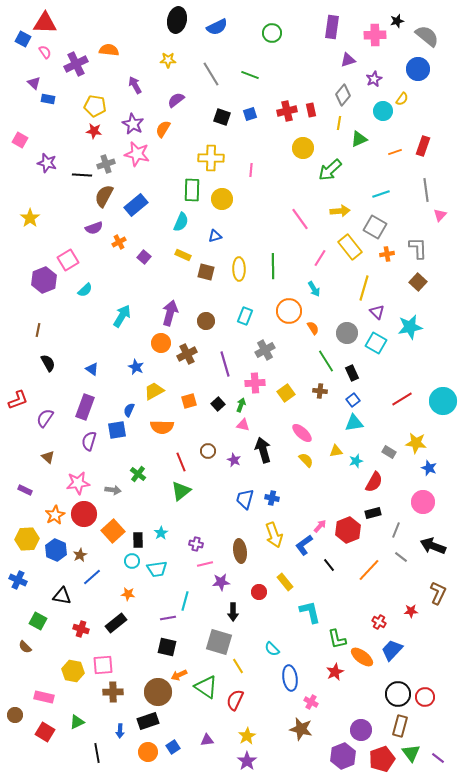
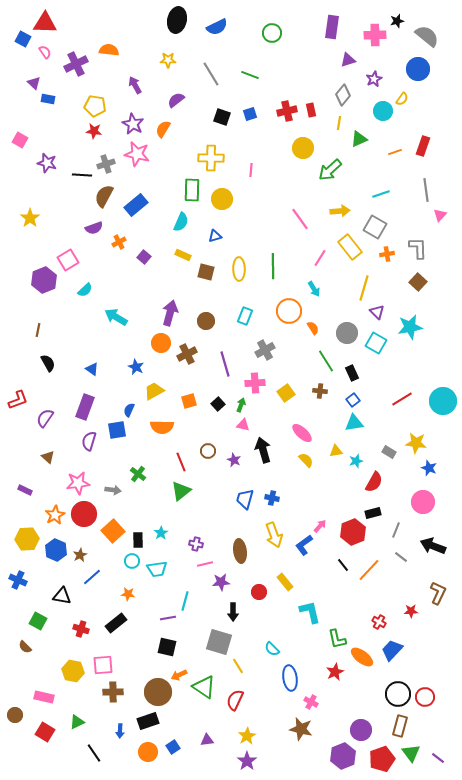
cyan arrow at (122, 316): moved 6 px left, 1 px down; rotated 90 degrees counterclockwise
red hexagon at (348, 530): moved 5 px right, 2 px down
black line at (329, 565): moved 14 px right
green triangle at (206, 687): moved 2 px left
black line at (97, 753): moved 3 px left; rotated 24 degrees counterclockwise
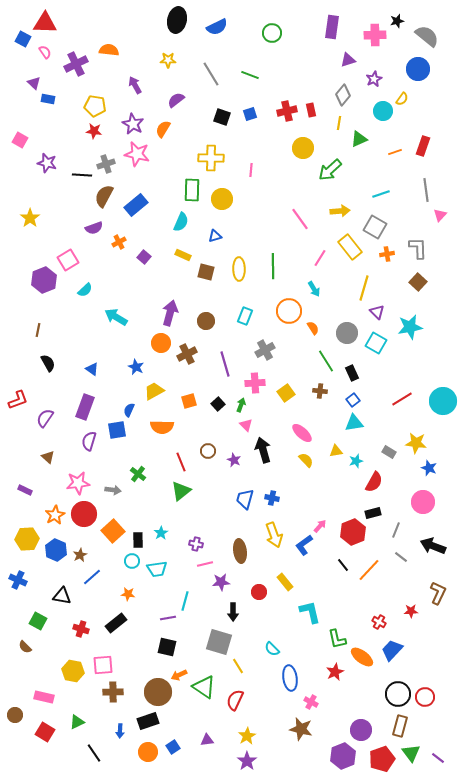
pink triangle at (243, 425): moved 3 px right; rotated 32 degrees clockwise
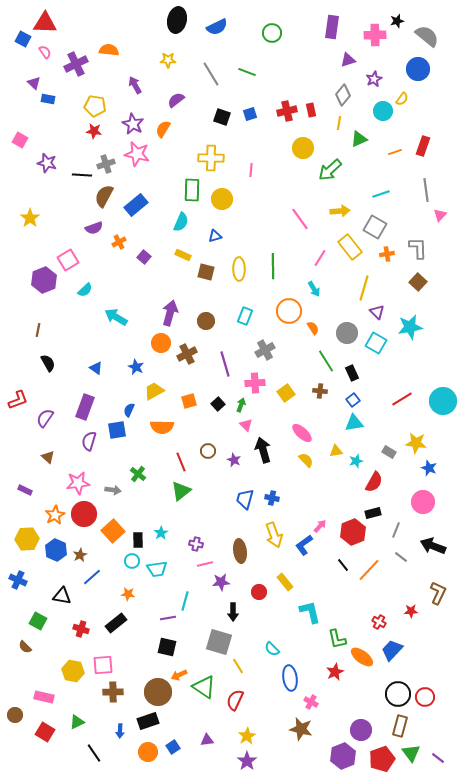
green line at (250, 75): moved 3 px left, 3 px up
blue triangle at (92, 369): moved 4 px right, 1 px up
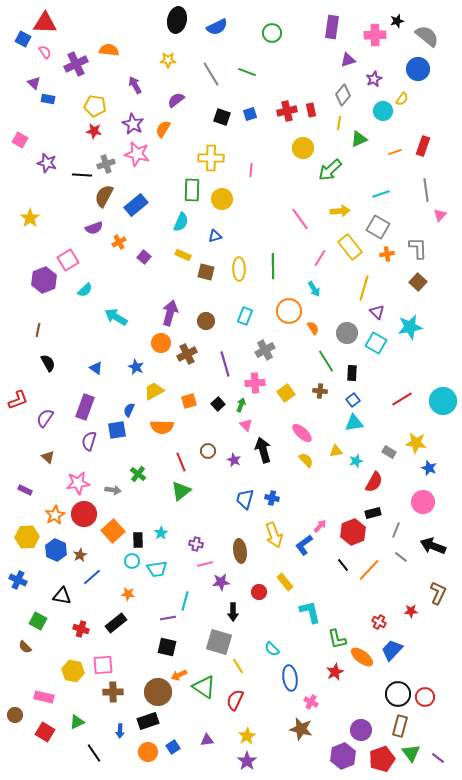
gray square at (375, 227): moved 3 px right
black rectangle at (352, 373): rotated 28 degrees clockwise
yellow hexagon at (27, 539): moved 2 px up
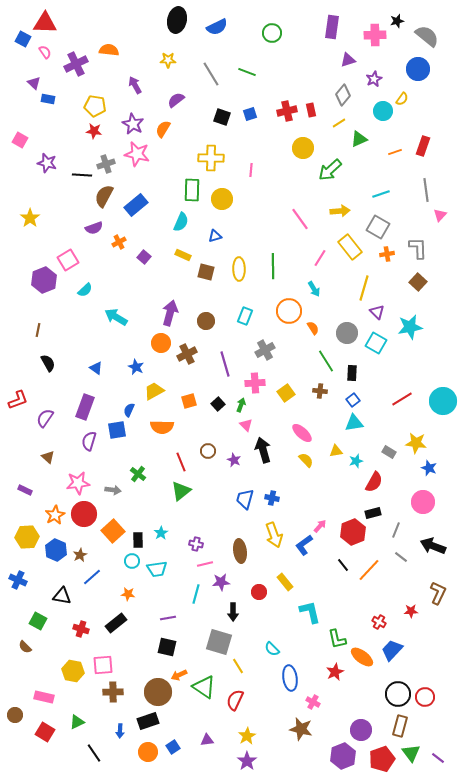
yellow line at (339, 123): rotated 48 degrees clockwise
cyan line at (185, 601): moved 11 px right, 7 px up
pink cross at (311, 702): moved 2 px right
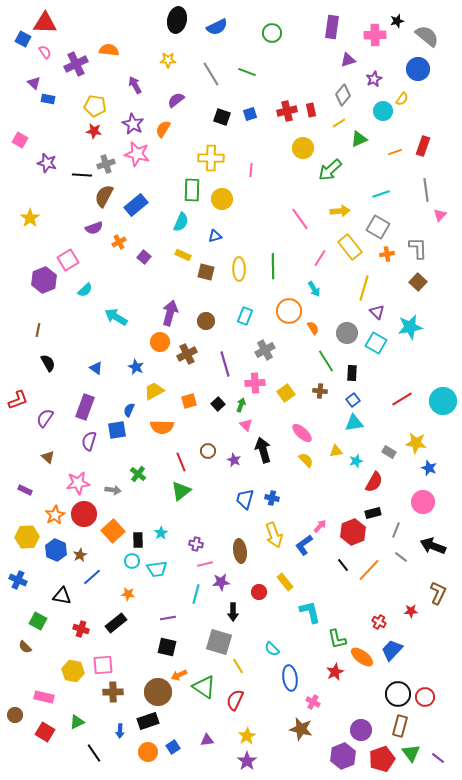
orange circle at (161, 343): moved 1 px left, 1 px up
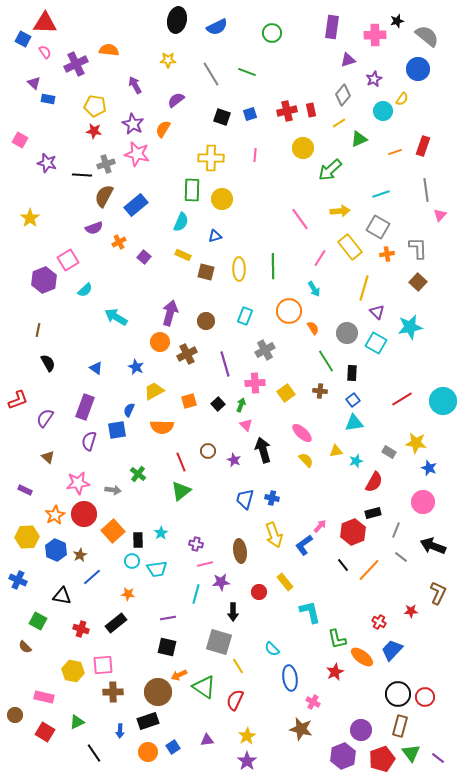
pink line at (251, 170): moved 4 px right, 15 px up
